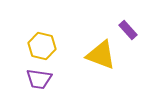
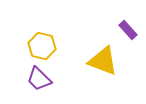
yellow triangle: moved 2 px right, 6 px down
purple trapezoid: rotated 36 degrees clockwise
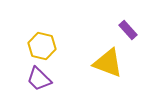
yellow triangle: moved 5 px right, 2 px down
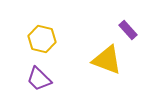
yellow hexagon: moved 7 px up
yellow triangle: moved 1 px left, 3 px up
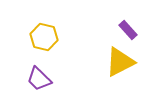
yellow hexagon: moved 2 px right, 2 px up
yellow triangle: moved 13 px right, 2 px down; rotated 48 degrees counterclockwise
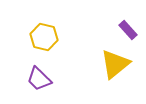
yellow triangle: moved 5 px left, 2 px down; rotated 12 degrees counterclockwise
